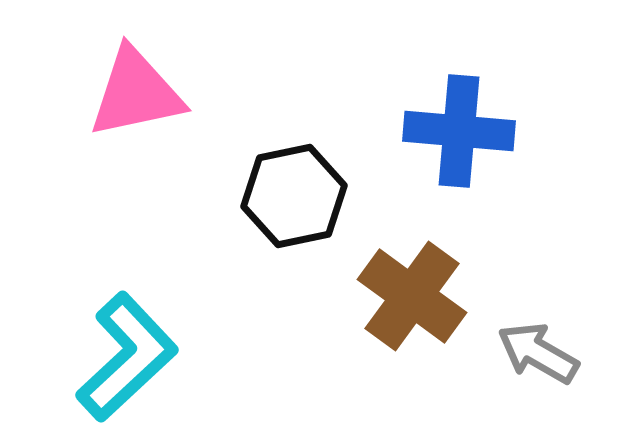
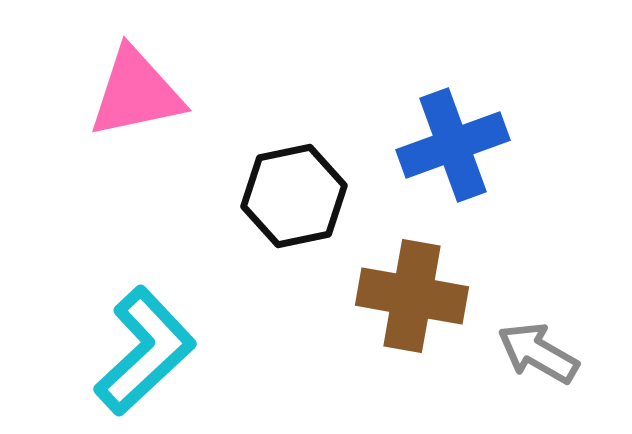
blue cross: moved 6 px left, 14 px down; rotated 25 degrees counterclockwise
brown cross: rotated 26 degrees counterclockwise
cyan L-shape: moved 18 px right, 6 px up
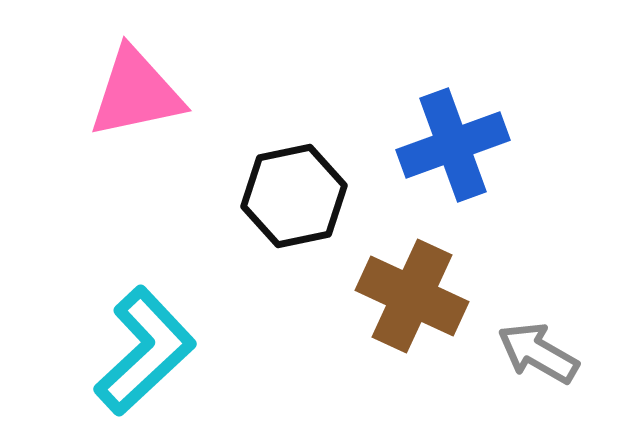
brown cross: rotated 15 degrees clockwise
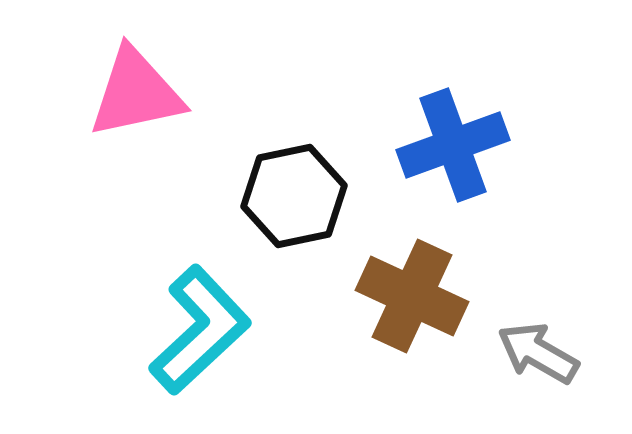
cyan L-shape: moved 55 px right, 21 px up
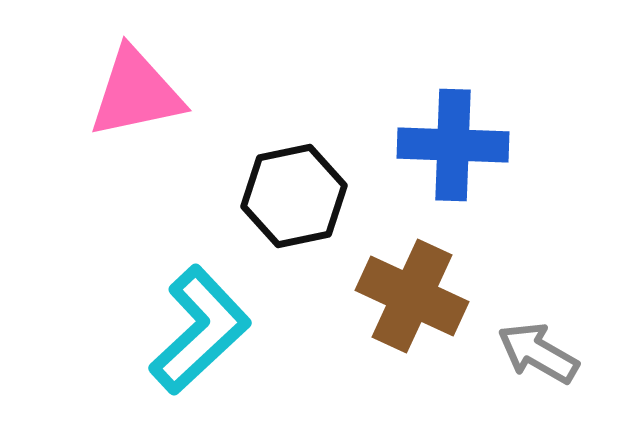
blue cross: rotated 22 degrees clockwise
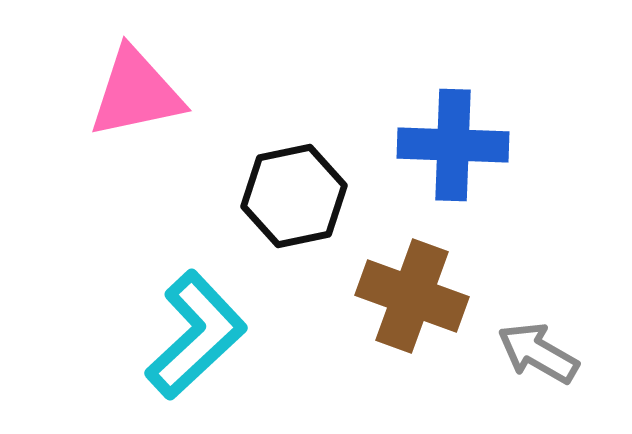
brown cross: rotated 5 degrees counterclockwise
cyan L-shape: moved 4 px left, 5 px down
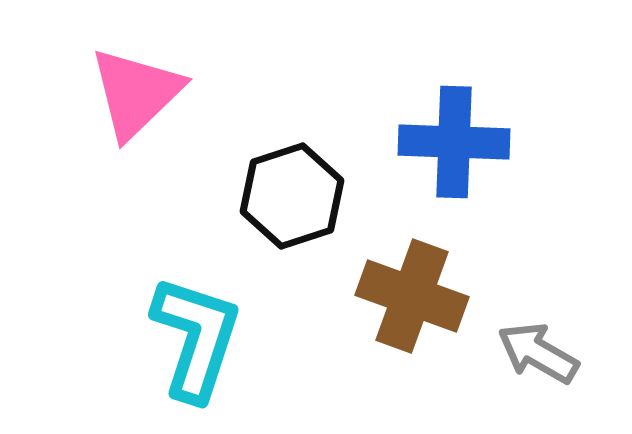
pink triangle: rotated 32 degrees counterclockwise
blue cross: moved 1 px right, 3 px up
black hexagon: moved 2 px left; rotated 6 degrees counterclockwise
cyan L-shape: moved 3 px down; rotated 29 degrees counterclockwise
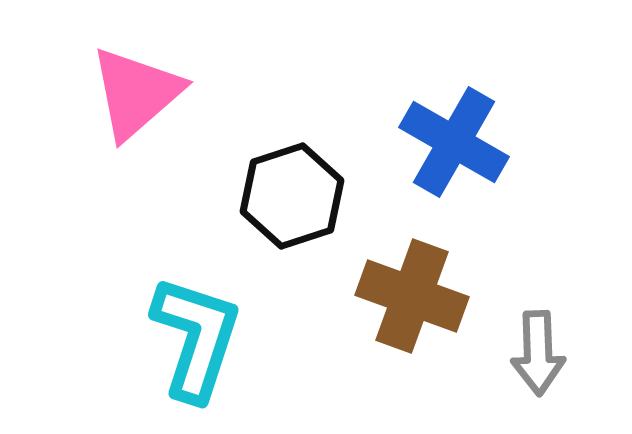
pink triangle: rotated 3 degrees clockwise
blue cross: rotated 28 degrees clockwise
gray arrow: rotated 122 degrees counterclockwise
